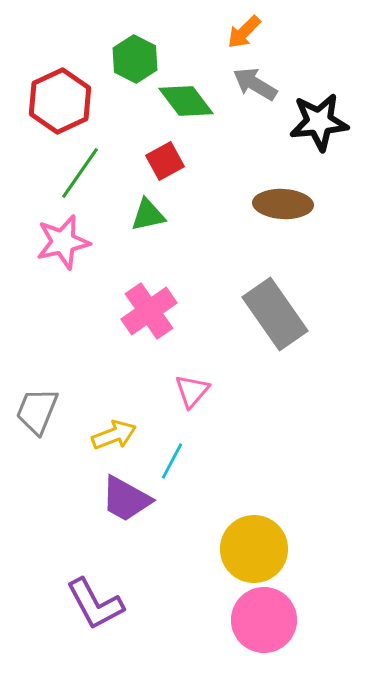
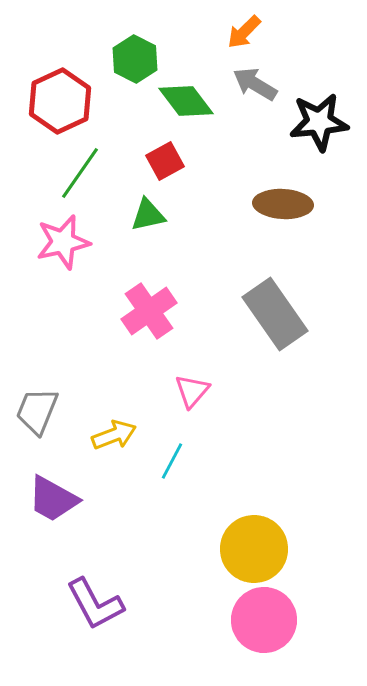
purple trapezoid: moved 73 px left
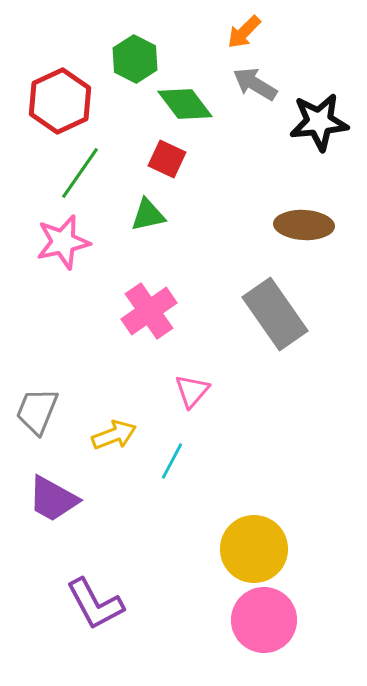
green diamond: moved 1 px left, 3 px down
red square: moved 2 px right, 2 px up; rotated 36 degrees counterclockwise
brown ellipse: moved 21 px right, 21 px down
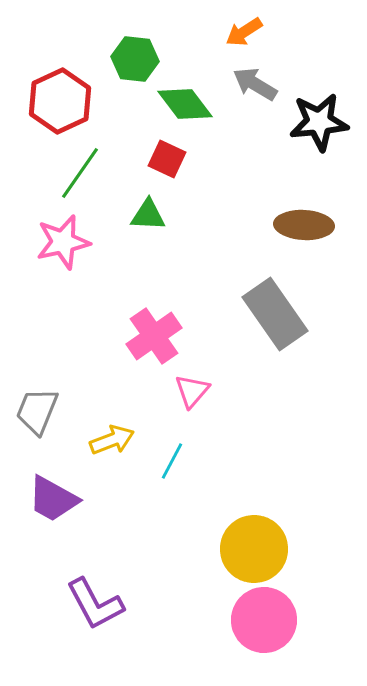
orange arrow: rotated 12 degrees clockwise
green hexagon: rotated 21 degrees counterclockwise
green triangle: rotated 15 degrees clockwise
pink cross: moved 5 px right, 25 px down
yellow arrow: moved 2 px left, 5 px down
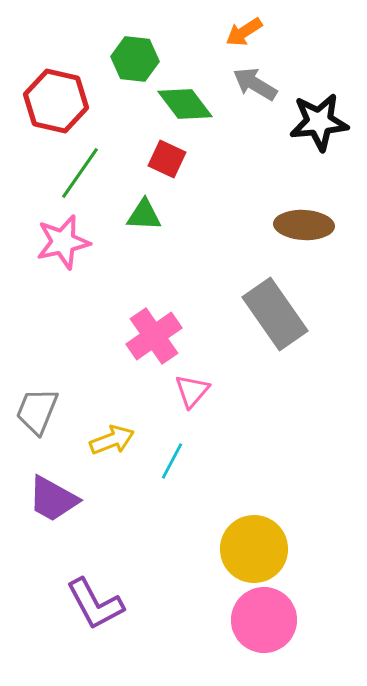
red hexagon: moved 4 px left; rotated 22 degrees counterclockwise
green triangle: moved 4 px left
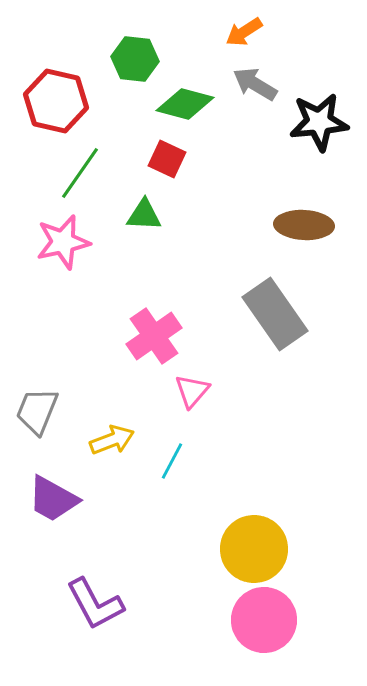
green diamond: rotated 38 degrees counterclockwise
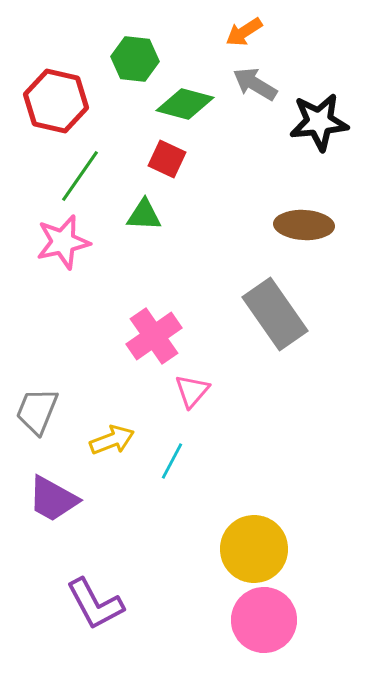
green line: moved 3 px down
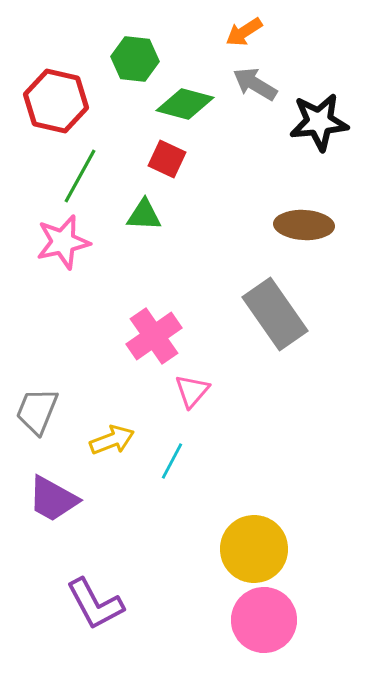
green line: rotated 6 degrees counterclockwise
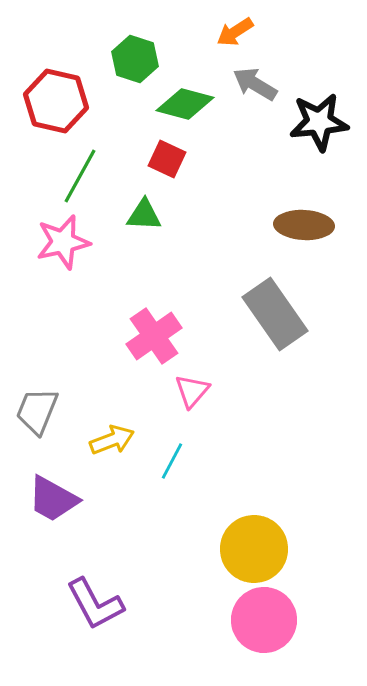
orange arrow: moved 9 px left
green hexagon: rotated 12 degrees clockwise
